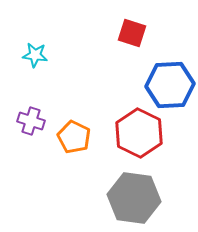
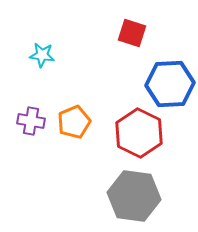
cyan star: moved 7 px right
blue hexagon: moved 1 px up
purple cross: rotated 8 degrees counterclockwise
orange pentagon: moved 15 px up; rotated 24 degrees clockwise
gray hexagon: moved 2 px up
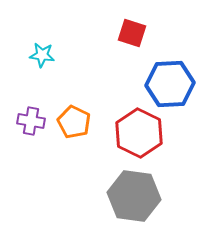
orange pentagon: rotated 24 degrees counterclockwise
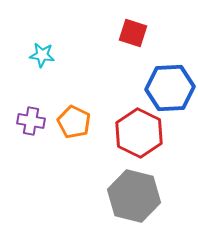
red square: moved 1 px right
blue hexagon: moved 4 px down
gray hexagon: rotated 6 degrees clockwise
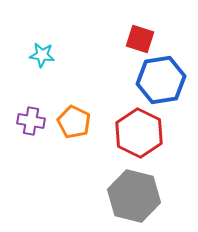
red square: moved 7 px right, 6 px down
blue hexagon: moved 9 px left, 8 px up; rotated 6 degrees counterclockwise
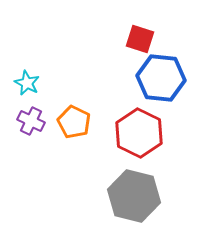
cyan star: moved 15 px left, 28 px down; rotated 20 degrees clockwise
blue hexagon: moved 2 px up; rotated 15 degrees clockwise
purple cross: rotated 16 degrees clockwise
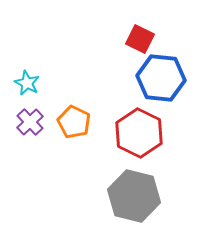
red square: rotated 8 degrees clockwise
purple cross: moved 1 px left, 1 px down; rotated 20 degrees clockwise
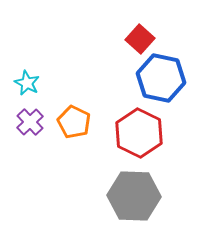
red square: rotated 16 degrees clockwise
blue hexagon: rotated 6 degrees clockwise
gray hexagon: rotated 12 degrees counterclockwise
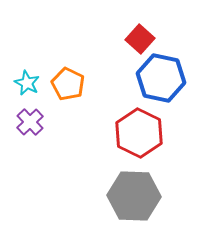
orange pentagon: moved 6 px left, 38 px up
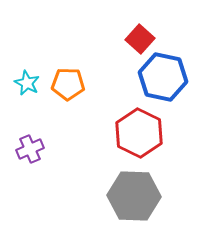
blue hexagon: moved 2 px right, 1 px up
orange pentagon: rotated 24 degrees counterclockwise
purple cross: moved 27 px down; rotated 20 degrees clockwise
